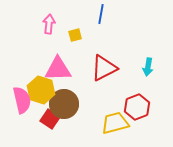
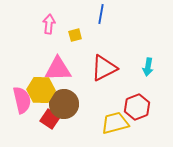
yellow hexagon: rotated 16 degrees counterclockwise
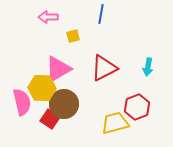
pink arrow: moved 1 px left, 7 px up; rotated 96 degrees counterclockwise
yellow square: moved 2 px left, 1 px down
pink triangle: rotated 28 degrees counterclockwise
yellow hexagon: moved 1 px right, 2 px up
pink semicircle: moved 2 px down
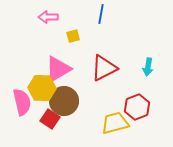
brown circle: moved 3 px up
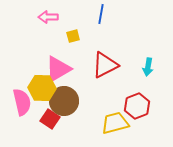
red triangle: moved 1 px right, 3 px up
red hexagon: moved 1 px up
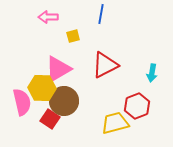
cyan arrow: moved 4 px right, 6 px down
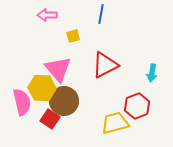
pink arrow: moved 1 px left, 2 px up
pink triangle: rotated 40 degrees counterclockwise
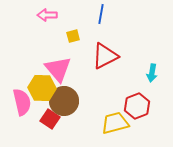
red triangle: moved 9 px up
